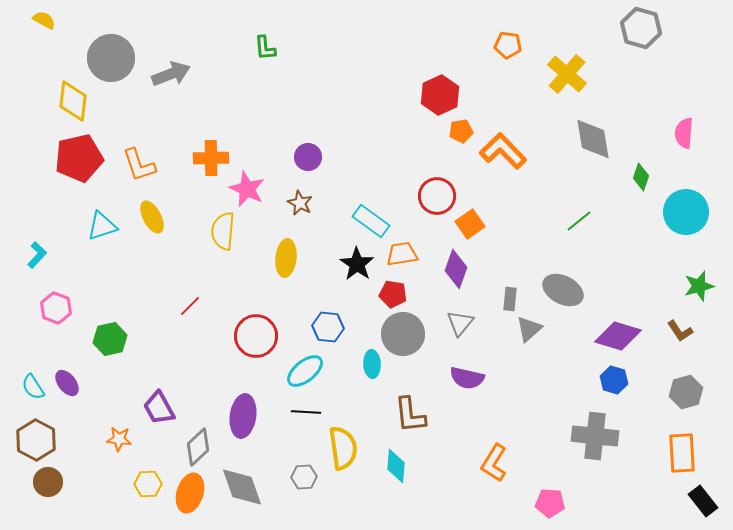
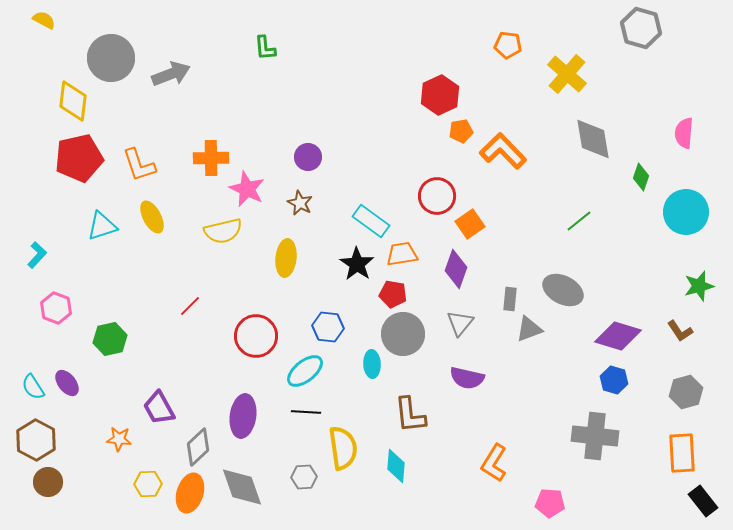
yellow semicircle at (223, 231): rotated 108 degrees counterclockwise
gray triangle at (529, 329): rotated 20 degrees clockwise
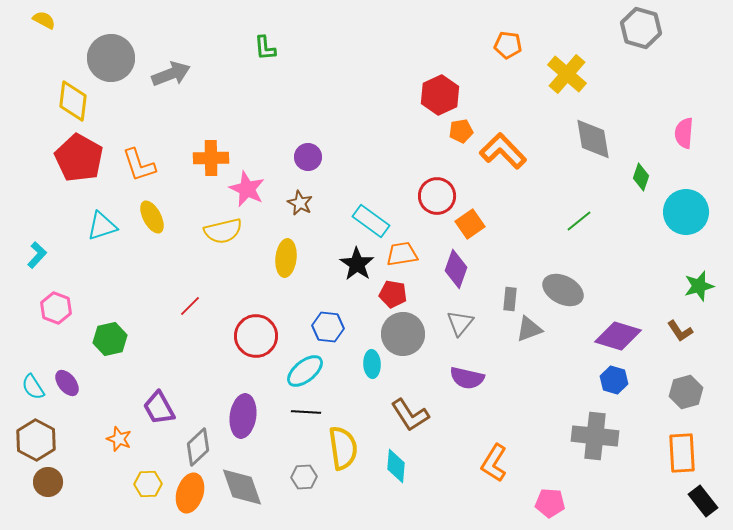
red pentagon at (79, 158): rotated 30 degrees counterclockwise
brown L-shape at (410, 415): rotated 27 degrees counterclockwise
orange star at (119, 439): rotated 15 degrees clockwise
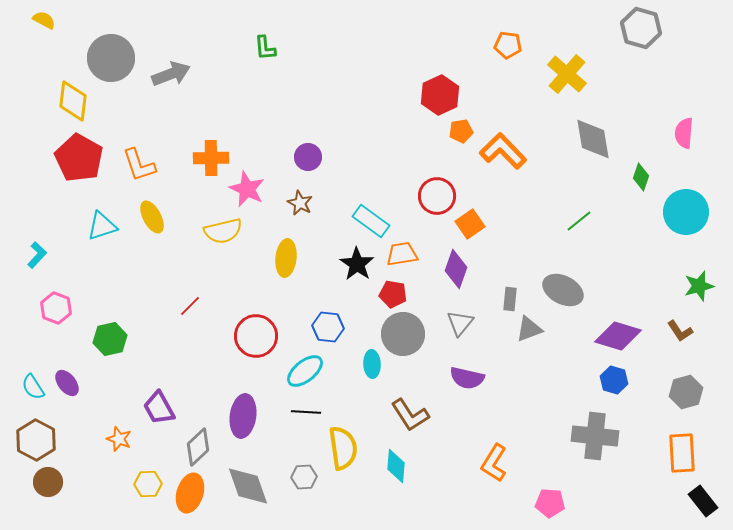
gray diamond at (242, 487): moved 6 px right, 1 px up
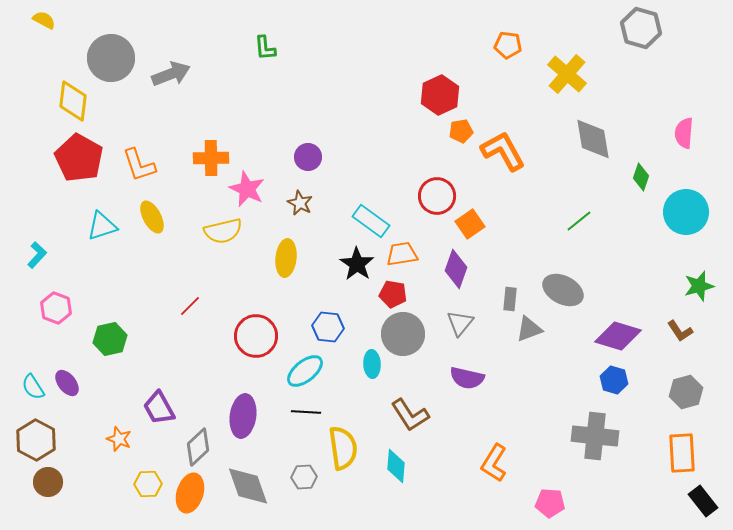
orange L-shape at (503, 151): rotated 15 degrees clockwise
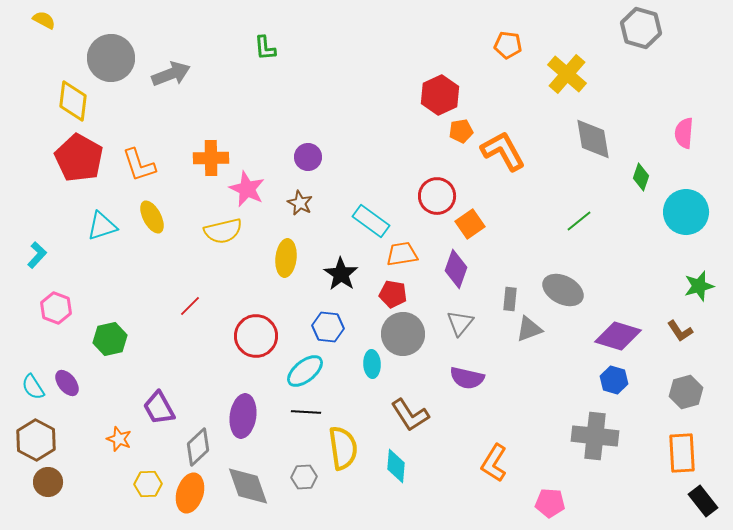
black star at (357, 264): moved 16 px left, 10 px down
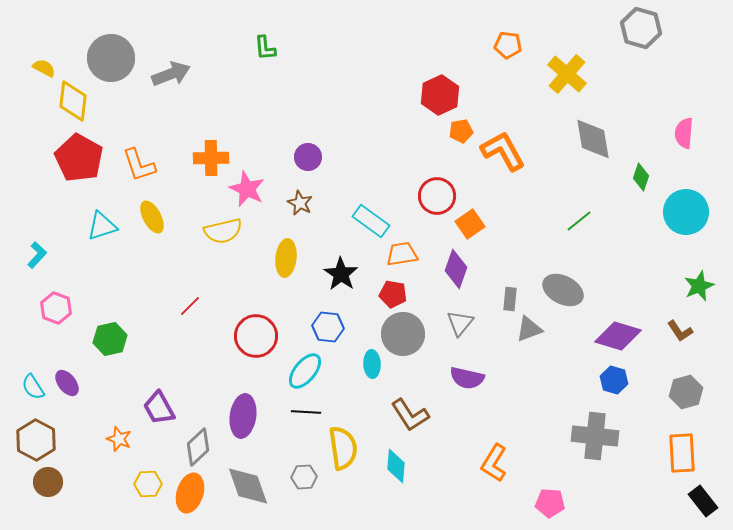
yellow semicircle at (44, 20): moved 48 px down
green star at (699, 286): rotated 8 degrees counterclockwise
cyan ellipse at (305, 371): rotated 12 degrees counterclockwise
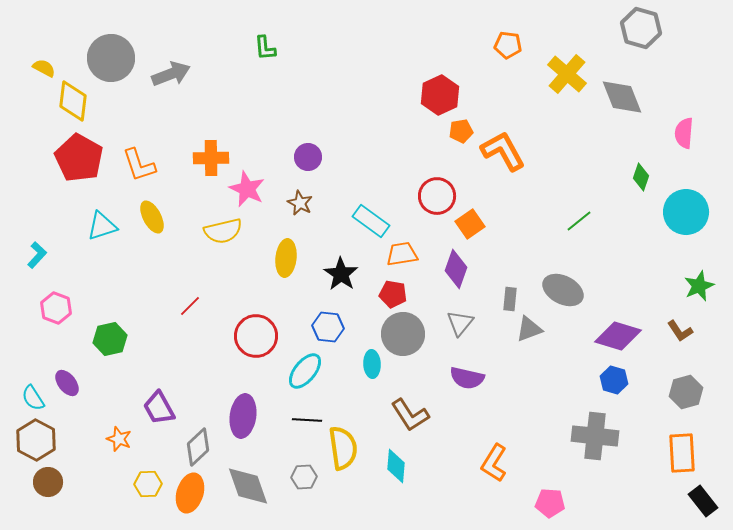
gray diamond at (593, 139): moved 29 px right, 42 px up; rotated 12 degrees counterclockwise
cyan semicircle at (33, 387): moved 11 px down
black line at (306, 412): moved 1 px right, 8 px down
